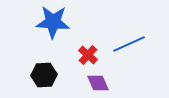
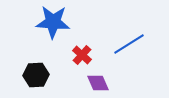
blue line: rotated 8 degrees counterclockwise
red cross: moved 6 px left
black hexagon: moved 8 px left
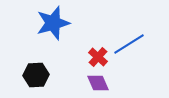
blue star: moved 1 px down; rotated 20 degrees counterclockwise
red cross: moved 16 px right, 2 px down
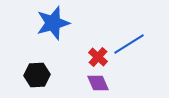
black hexagon: moved 1 px right
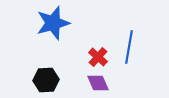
blue line: moved 3 px down; rotated 48 degrees counterclockwise
black hexagon: moved 9 px right, 5 px down
